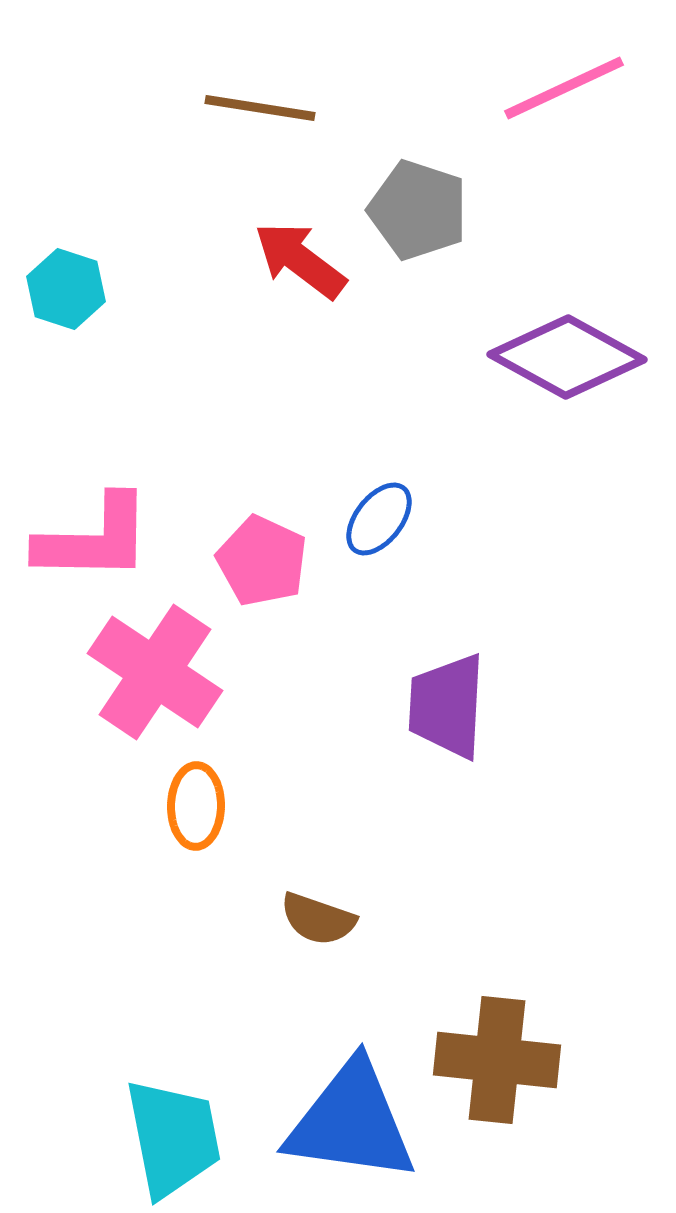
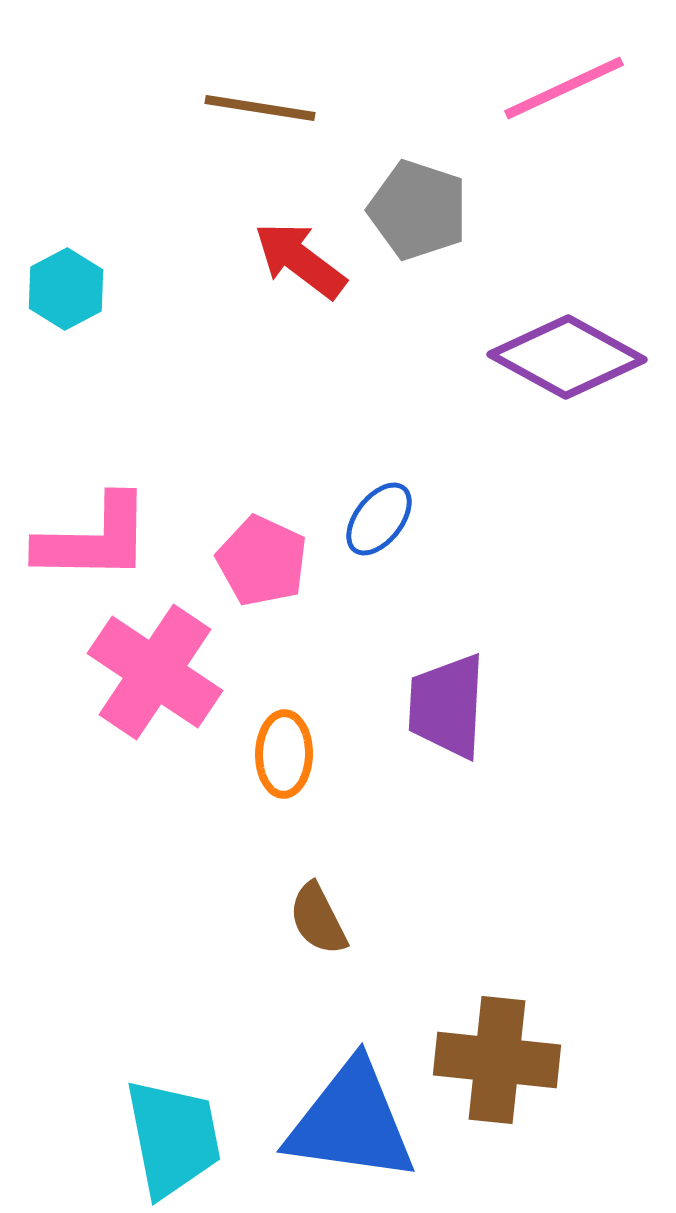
cyan hexagon: rotated 14 degrees clockwise
orange ellipse: moved 88 px right, 52 px up
brown semicircle: rotated 44 degrees clockwise
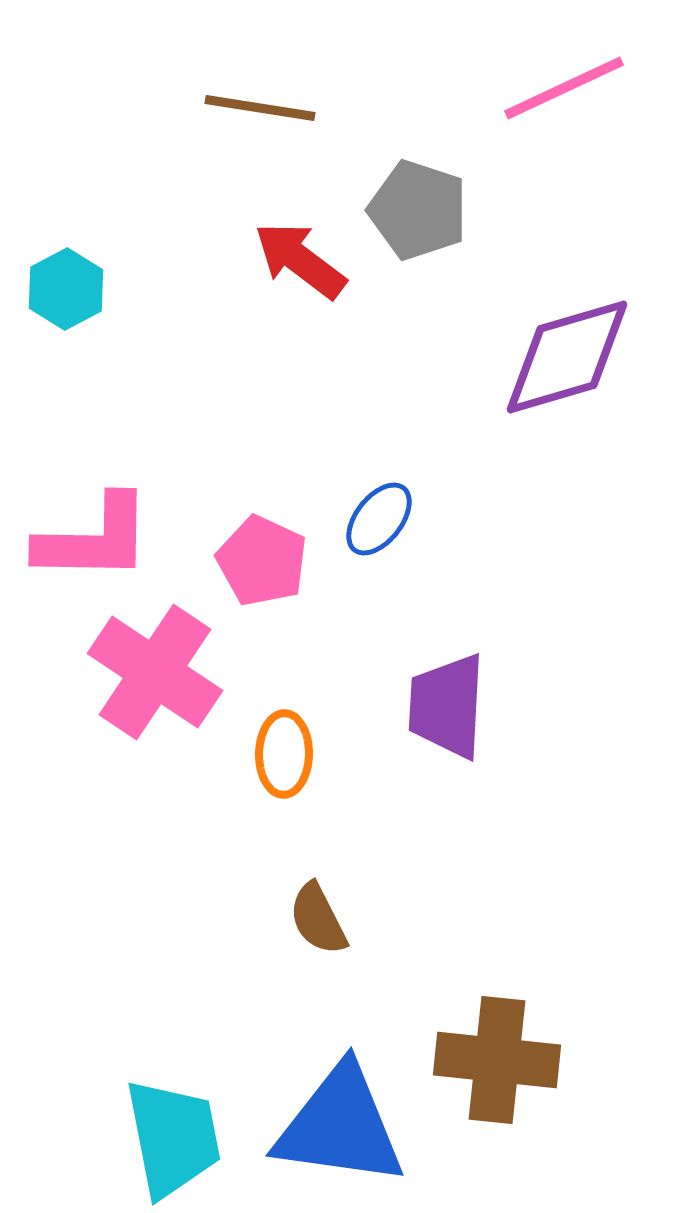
purple diamond: rotated 45 degrees counterclockwise
blue triangle: moved 11 px left, 4 px down
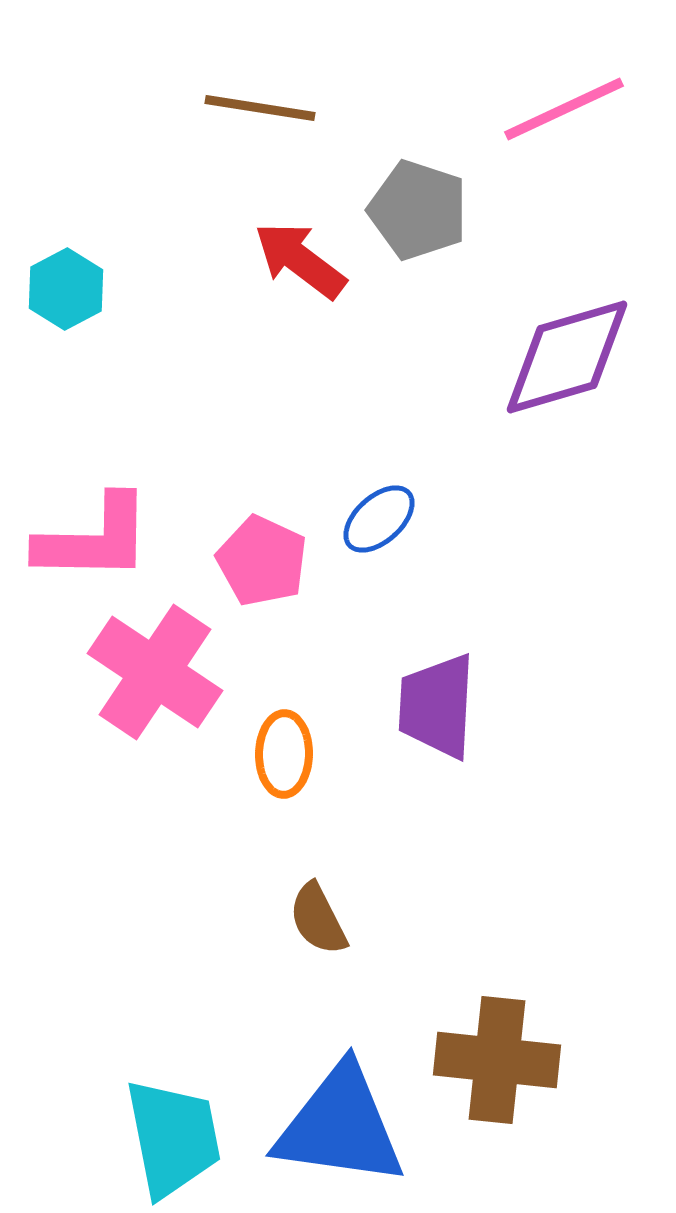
pink line: moved 21 px down
blue ellipse: rotated 10 degrees clockwise
purple trapezoid: moved 10 px left
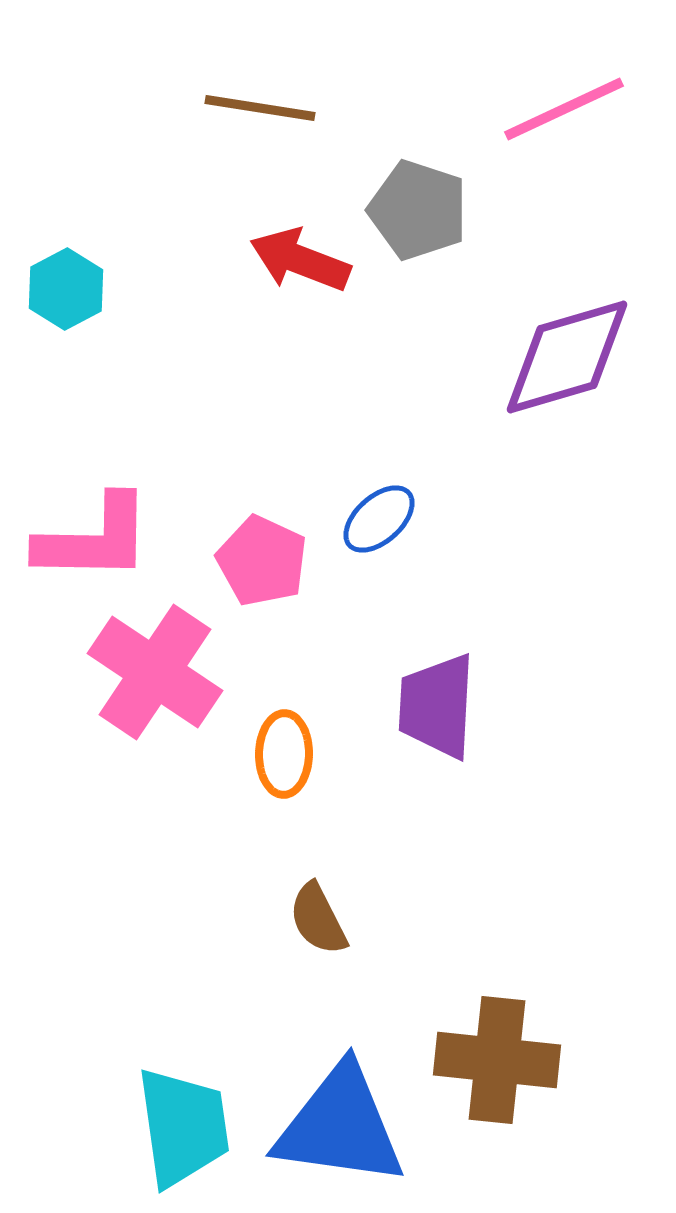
red arrow: rotated 16 degrees counterclockwise
cyan trapezoid: moved 10 px right, 11 px up; rotated 3 degrees clockwise
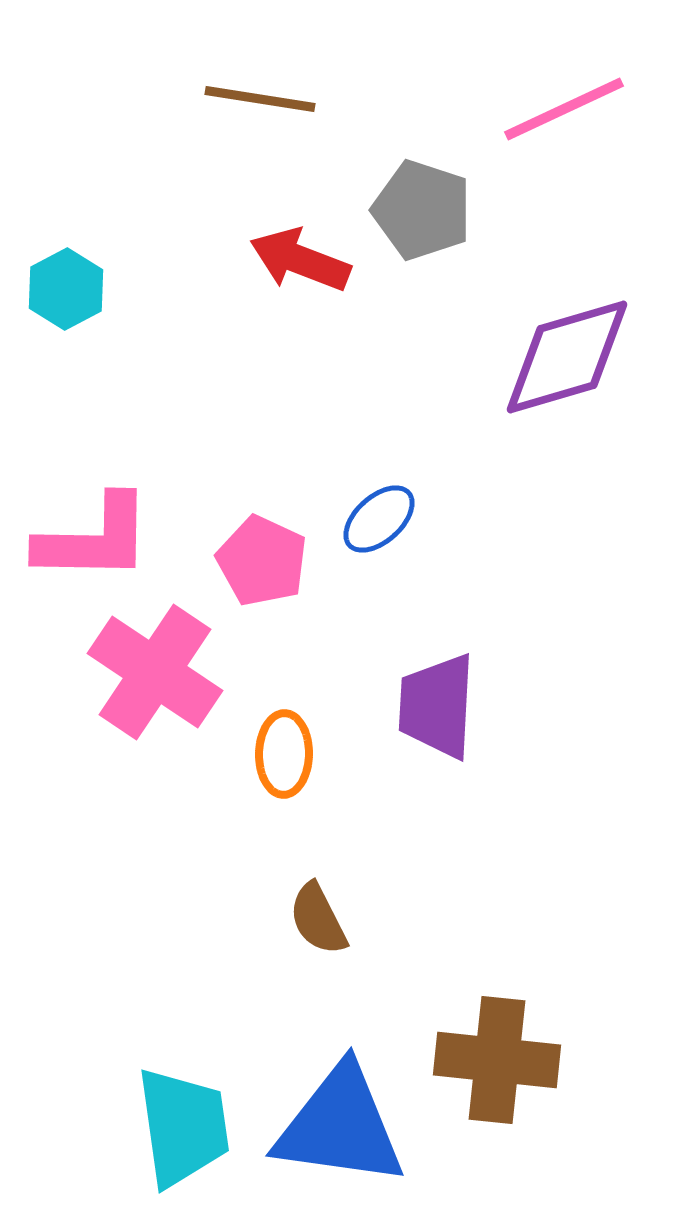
brown line: moved 9 px up
gray pentagon: moved 4 px right
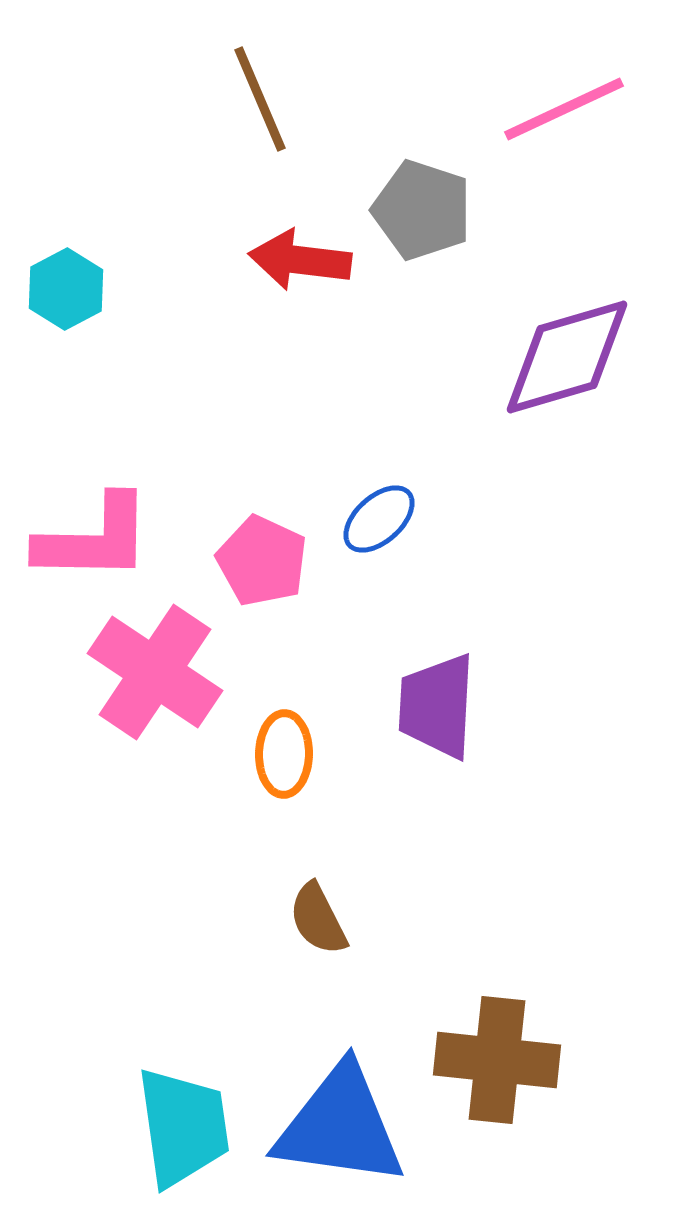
brown line: rotated 58 degrees clockwise
red arrow: rotated 14 degrees counterclockwise
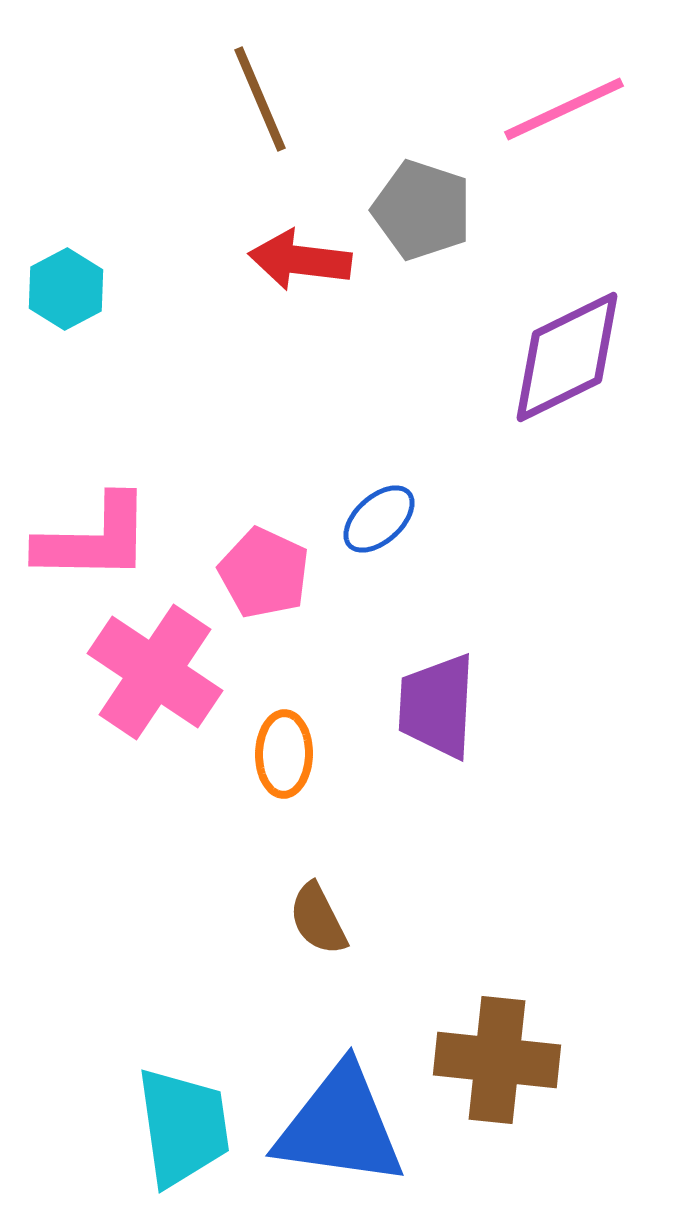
purple diamond: rotated 10 degrees counterclockwise
pink pentagon: moved 2 px right, 12 px down
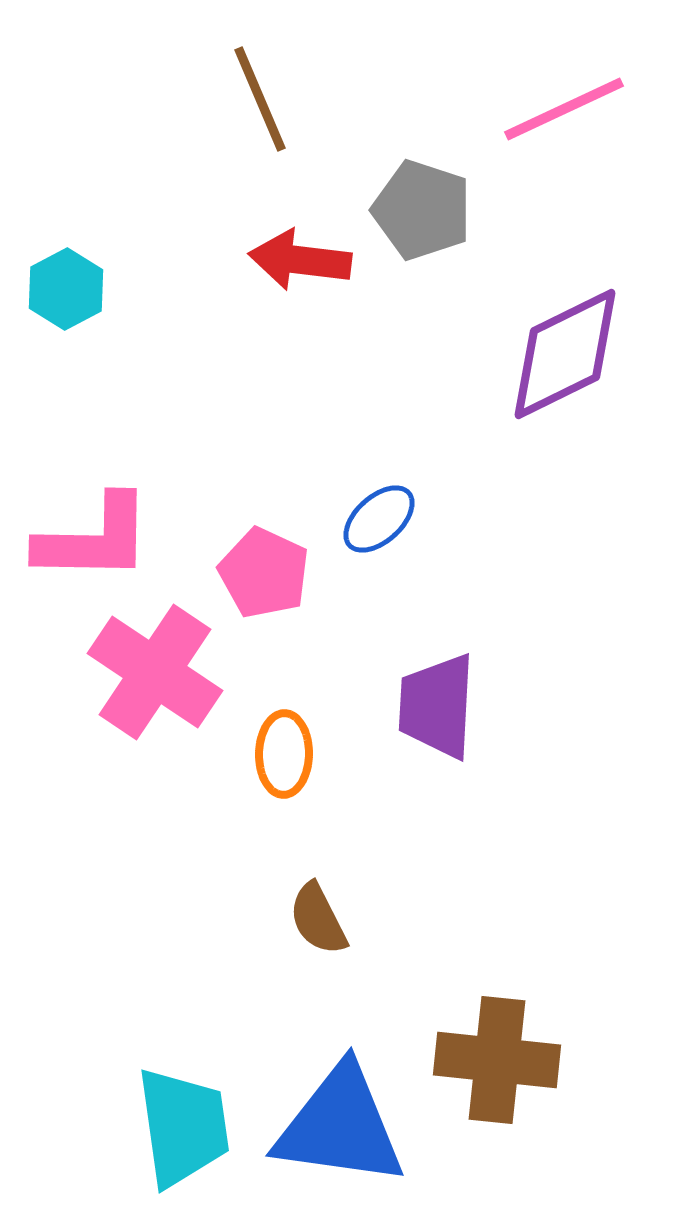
purple diamond: moved 2 px left, 3 px up
